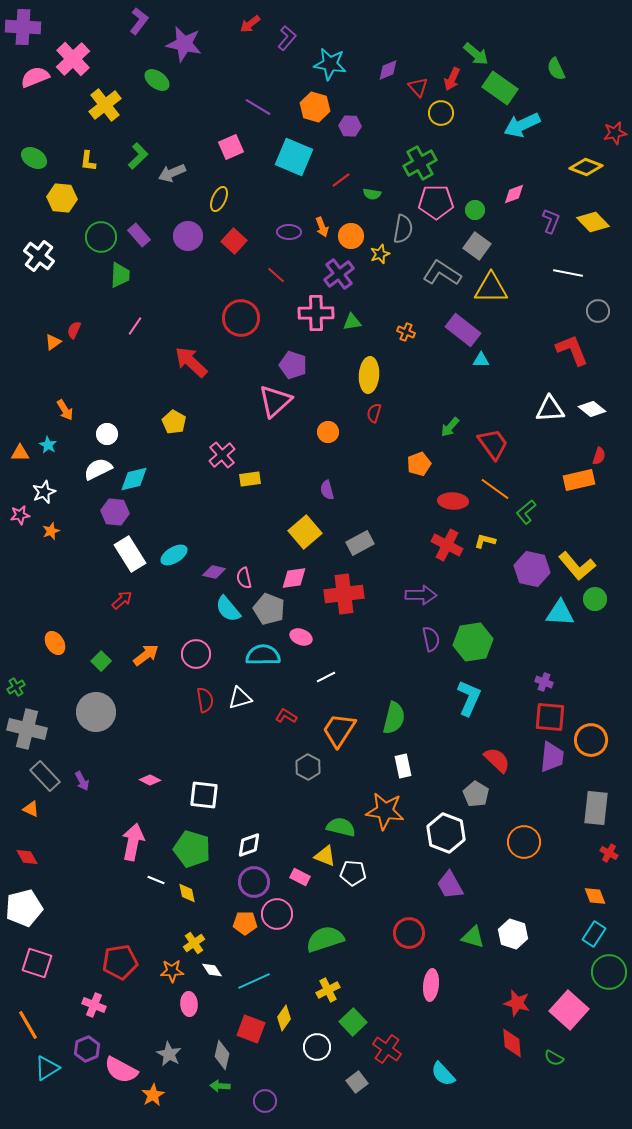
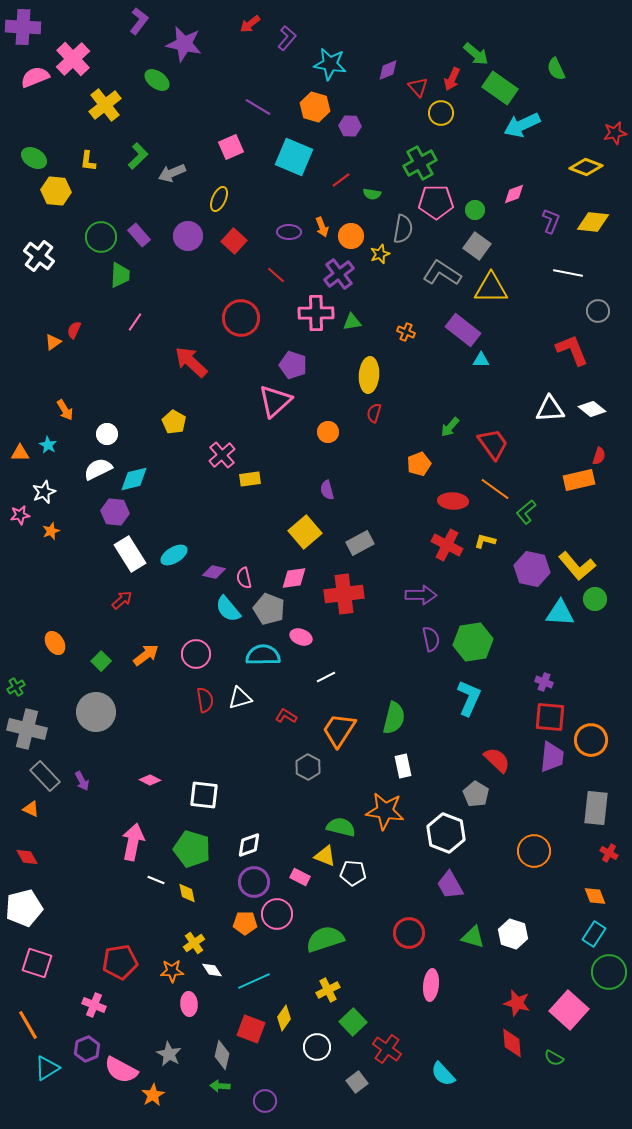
yellow hexagon at (62, 198): moved 6 px left, 7 px up
yellow diamond at (593, 222): rotated 40 degrees counterclockwise
pink line at (135, 326): moved 4 px up
orange circle at (524, 842): moved 10 px right, 9 px down
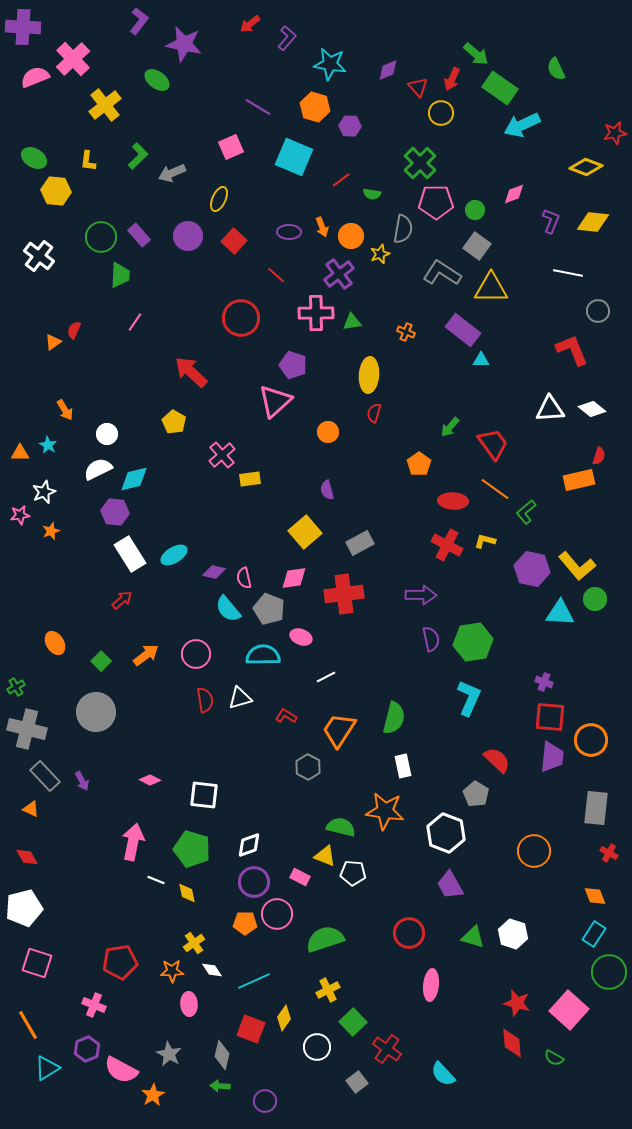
green cross at (420, 163): rotated 16 degrees counterclockwise
red arrow at (191, 362): moved 10 px down
orange pentagon at (419, 464): rotated 15 degrees counterclockwise
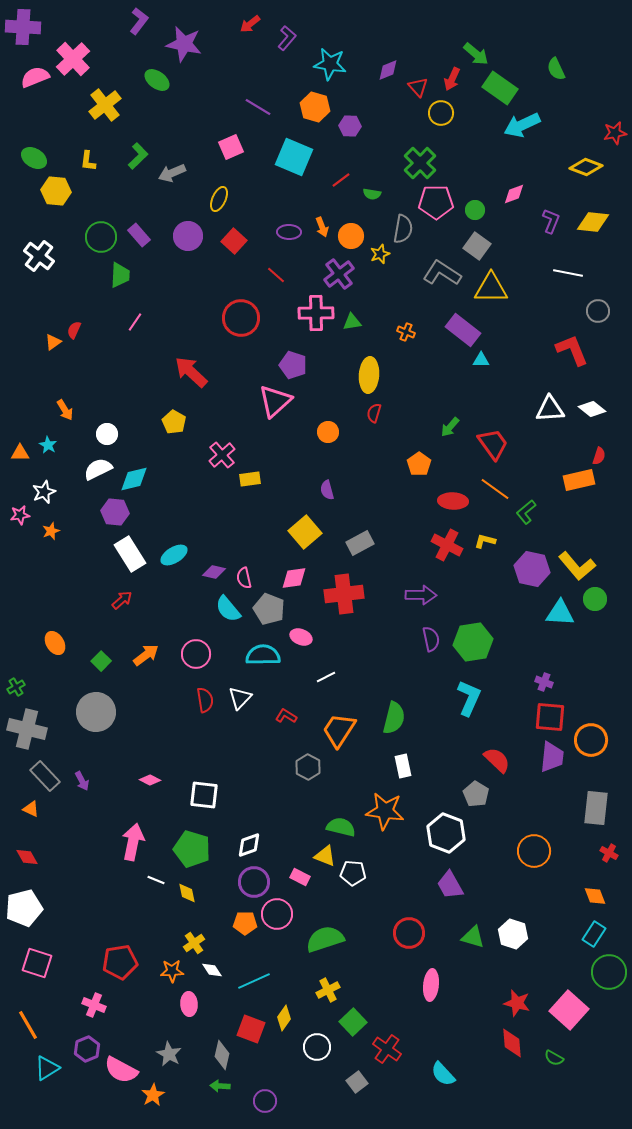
white triangle at (240, 698): rotated 30 degrees counterclockwise
